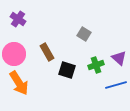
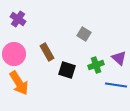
blue line: rotated 25 degrees clockwise
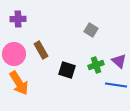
purple cross: rotated 35 degrees counterclockwise
gray square: moved 7 px right, 4 px up
brown rectangle: moved 6 px left, 2 px up
purple triangle: moved 3 px down
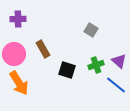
brown rectangle: moved 2 px right, 1 px up
blue line: rotated 30 degrees clockwise
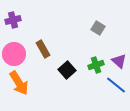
purple cross: moved 5 px left, 1 px down; rotated 14 degrees counterclockwise
gray square: moved 7 px right, 2 px up
black square: rotated 30 degrees clockwise
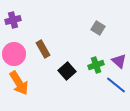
black square: moved 1 px down
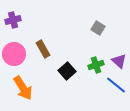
orange arrow: moved 4 px right, 5 px down
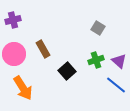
green cross: moved 5 px up
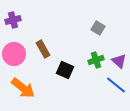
black square: moved 2 px left, 1 px up; rotated 24 degrees counterclockwise
orange arrow: rotated 20 degrees counterclockwise
